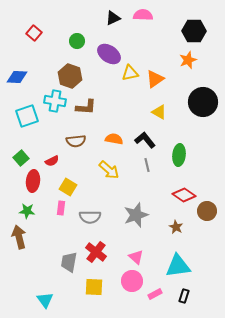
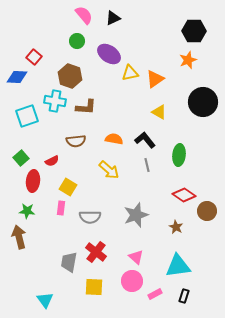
pink semicircle at (143, 15): moved 59 px left; rotated 48 degrees clockwise
red square at (34, 33): moved 24 px down
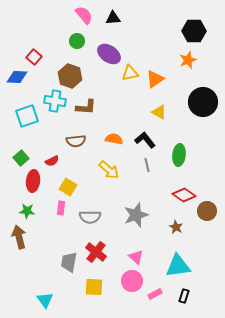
black triangle at (113, 18): rotated 21 degrees clockwise
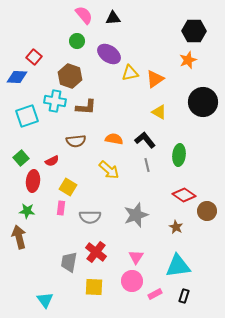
pink triangle at (136, 257): rotated 21 degrees clockwise
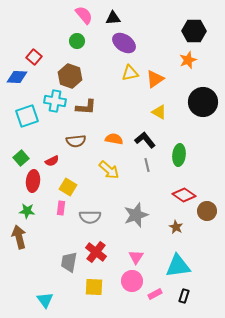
purple ellipse at (109, 54): moved 15 px right, 11 px up
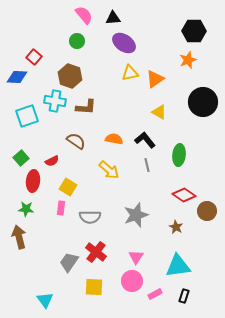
brown semicircle at (76, 141): rotated 138 degrees counterclockwise
green star at (27, 211): moved 1 px left, 2 px up
gray trapezoid at (69, 262): rotated 25 degrees clockwise
